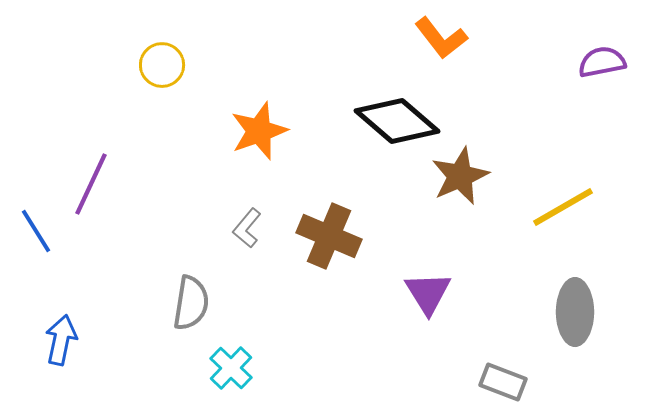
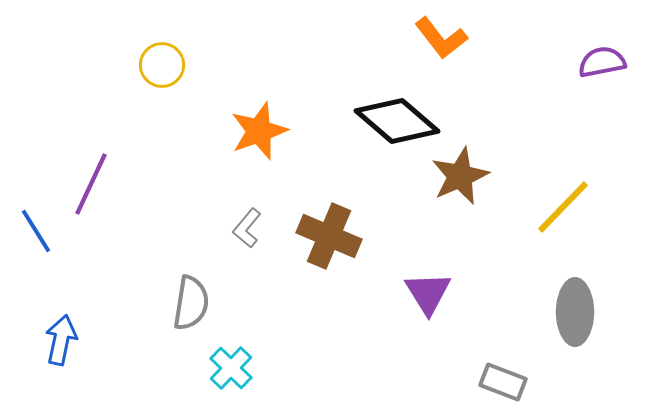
yellow line: rotated 16 degrees counterclockwise
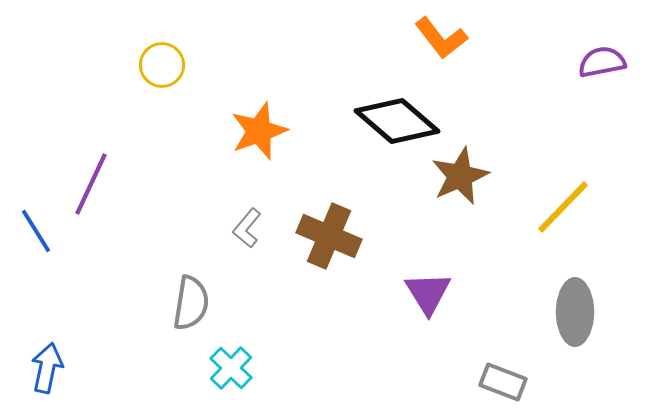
blue arrow: moved 14 px left, 28 px down
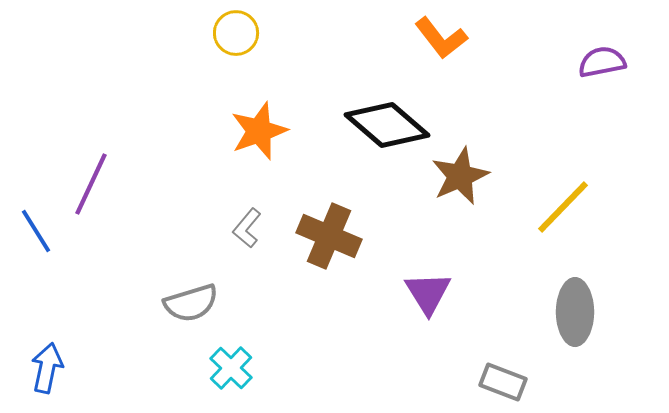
yellow circle: moved 74 px right, 32 px up
black diamond: moved 10 px left, 4 px down
gray semicircle: rotated 64 degrees clockwise
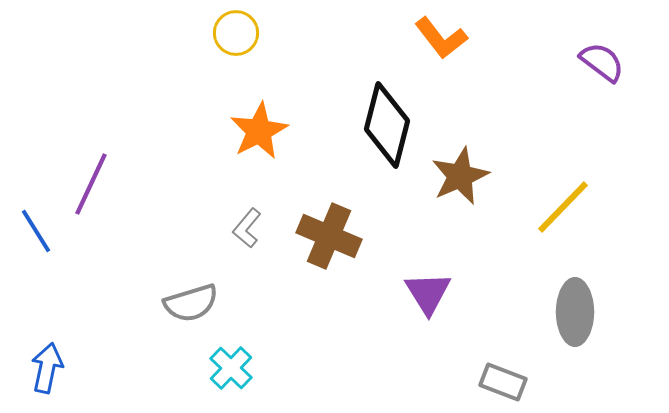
purple semicircle: rotated 48 degrees clockwise
black diamond: rotated 64 degrees clockwise
orange star: rotated 8 degrees counterclockwise
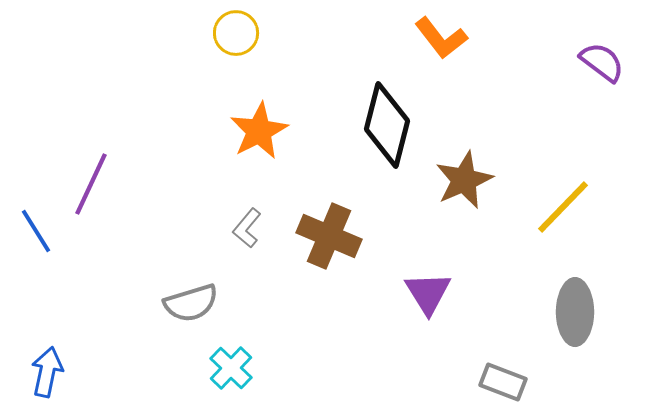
brown star: moved 4 px right, 4 px down
blue arrow: moved 4 px down
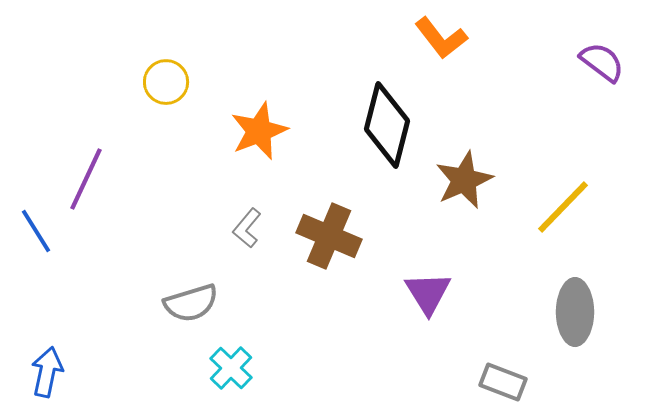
yellow circle: moved 70 px left, 49 px down
orange star: rotated 6 degrees clockwise
purple line: moved 5 px left, 5 px up
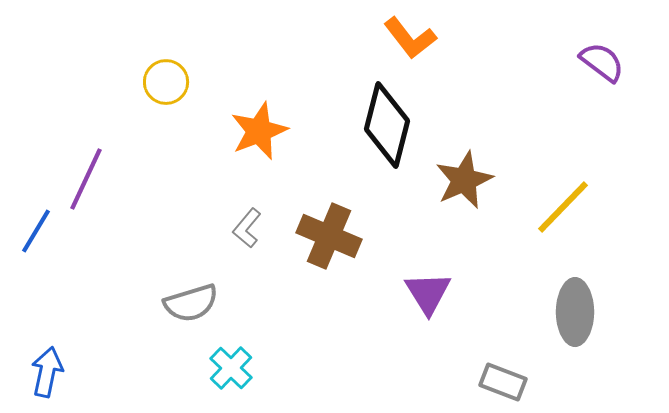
orange L-shape: moved 31 px left
blue line: rotated 63 degrees clockwise
